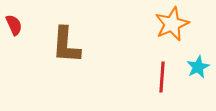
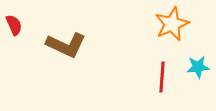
brown L-shape: rotated 69 degrees counterclockwise
cyan star: rotated 20 degrees clockwise
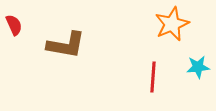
brown L-shape: rotated 15 degrees counterclockwise
red line: moved 9 px left
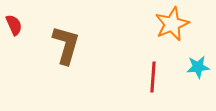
brown L-shape: rotated 84 degrees counterclockwise
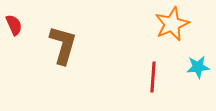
brown L-shape: moved 3 px left
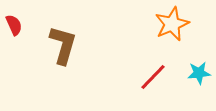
cyan star: moved 1 px right, 6 px down
red line: rotated 40 degrees clockwise
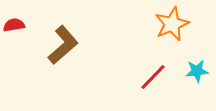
red semicircle: rotated 75 degrees counterclockwise
brown L-shape: rotated 33 degrees clockwise
cyan star: moved 2 px left, 2 px up
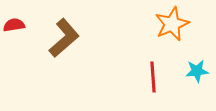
brown L-shape: moved 1 px right, 7 px up
red line: rotated 48 degrees counterclockwise
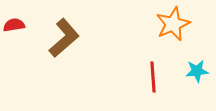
orange star: moved 1 px right
